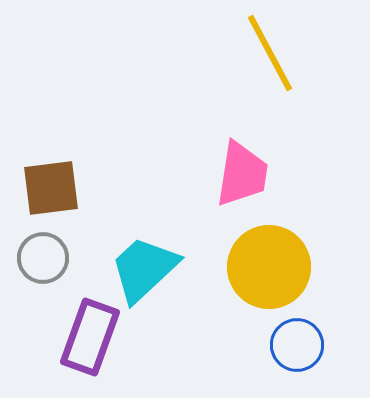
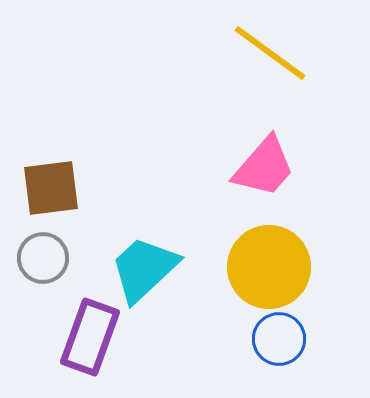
yellow line: rotated 26 degrees counterclockwise
pink trapezoid: moved 22 px right, 7 px up; rotated 32 degrees clockwise
blue circle: moved 18 px left, 6 px up
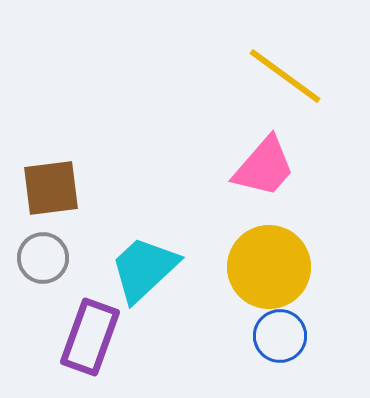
yellow line: moved 15 px right, 23 px down
blue circle: moved 1 px right, 3 px up
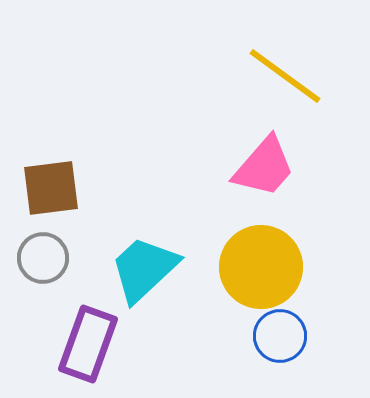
yellow circle: moved 8 px left
purple rectangle: moved 2 px left, 7 px down
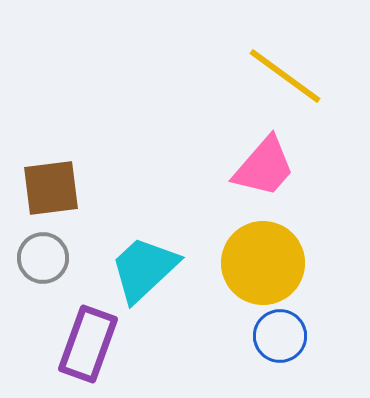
yellow circle: moved 2 px right, 4 px up
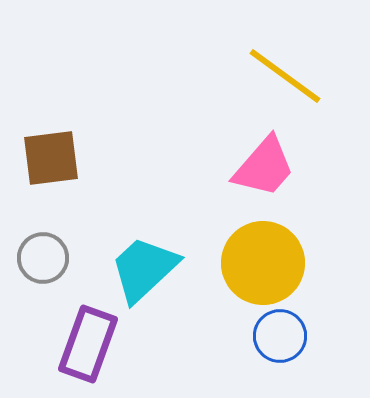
brown square: moved 30 px up
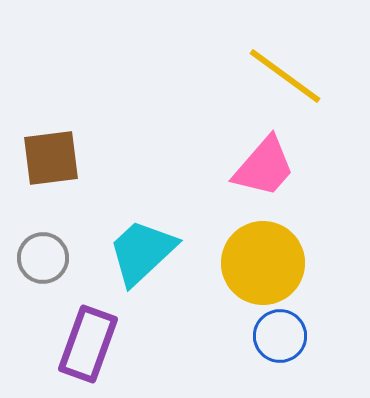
cyan trapezoid: moved 2 px left, 17 px up
